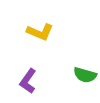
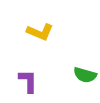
purple L-shape: rotated 145 degrees clockwise
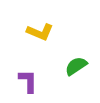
green semicircle: moved 9 px left, 9 px up; rotated 130 degrees clockwise
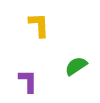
yellow L-shape: moved 1 px left, 7 px up; rotated 116 degrees counterclockwise
